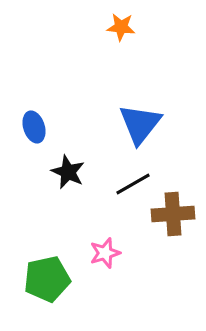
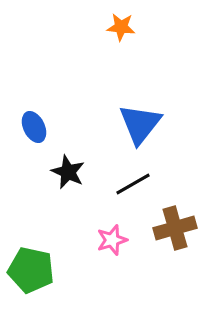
blue ellipse: rotated 8 degrees counterclockwise
brown cross: moved 2 px right, 14 px down; rotated 12 degrees counterclockwise
pink star: moved 7 px right, 13 px up
green pentagon: moved 16 px left, 9 px up; rotated 24 degrees clockwise
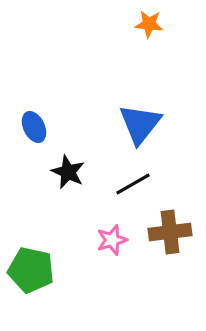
orange star: moved 28 px right, 3 px up
brown cross: moved 5 px left, 4 px down; rotated 9 degrees clockwise
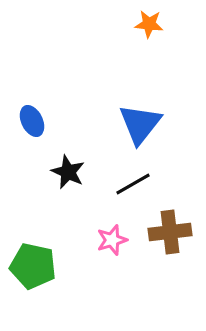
blue ellipse: moved 2 px left, 6 px up
green pentagon: moved 2 px right, 4 px up
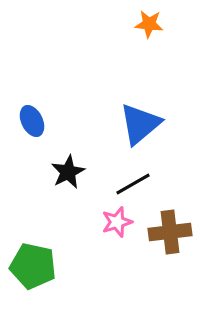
blue triangle: rotated 12 degrees clockwise
black star: rotated 20 degrees clockwise
pink star: moved 5 px right, 18 px up
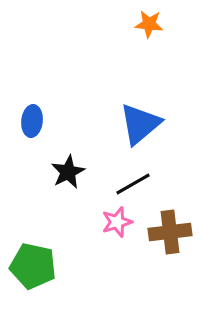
blue ellipse: rotated 32 degrees clockwise
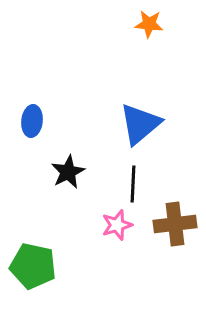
black line: rotated 57 degrees counterclockwise
pink star: moved 3 px down
brown cross: moved 5 px right, 8 px up
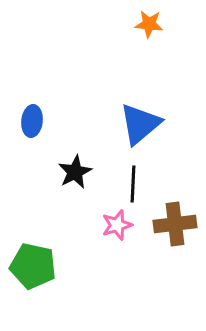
black star: moved 7 px right
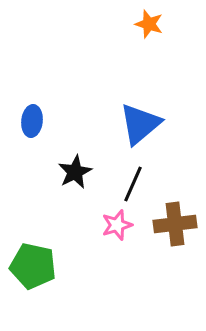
orange star: rotated 12 degrees clockwise
black line: rotated 21 degrees clockwise
